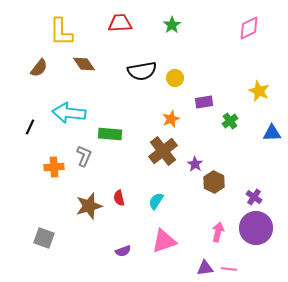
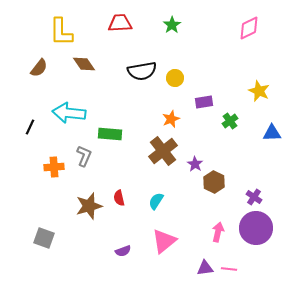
pink triangle: rotated 20 degrees counterclockwise
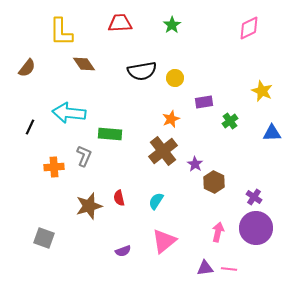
brown semicircle: moved 12 px left
yellow star: moved 3 px right
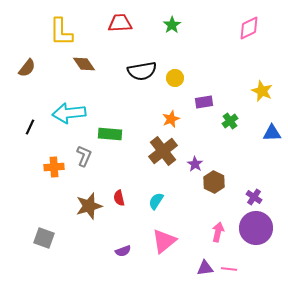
cyan arrow: rotated 12 degrees counterclockwise
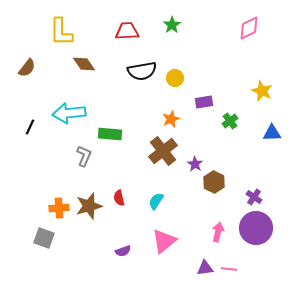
red trapezoid: moved 7 px right, 8 px down
orange cross: moved 5 px right, 41 px down
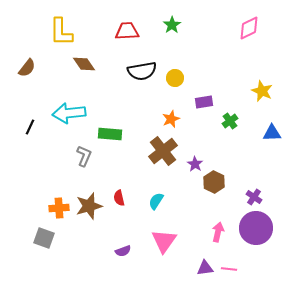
pink triangle: rotated 16 degrees counterclockwise
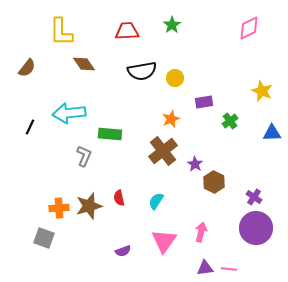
pink arrow: moved 17 px left
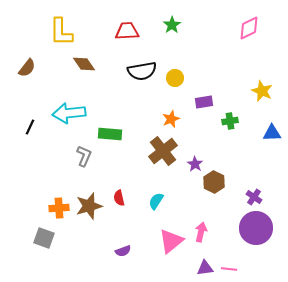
green cross: rotated 28 degrees clockwise
pink triangle: moved 7 px right; rotated 16 degrees clockwise
